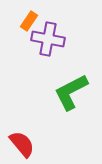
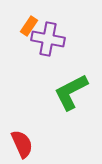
orange rectangle: moved 5 px down
red semicircle: rotated 16 degrees clockwise
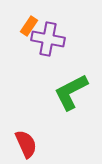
red semicircle: moved 4 px right
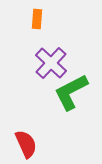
orange rectangle: moved 8 px right, 7 px up; rotated 30 degrees counterclockwise
purple cross: moved 3 px right, 24 px down; rotated 32 degrees clockwise
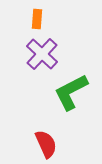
purple cross: moved 9 px left, 9 px up
red semicircle: moved 20 px right
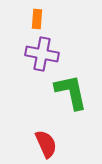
purple cross: rotated 32 degrees counterclockwise
green L-shape: rotated 105 degrees clockwise
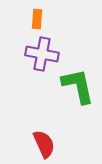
green L-shape: moved 7 px right, 6 px up
red semicircle: moved 2 px left
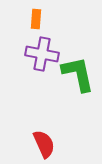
orange rectangle: moved 1 px left
green L-shape: moved 12 px up
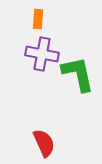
orange rectangle: moved 2 px right
red semicircle: moved 1 px up
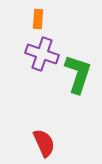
purple cross: rotated 8 degrees clockwise
green L-shape: rotated 30 degrees clockwise
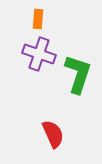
purple cross: moved 3 px left
red semicircle: moved 9 px right, 9 px up
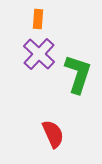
purple cross: rotated 24 degrees clockwise
